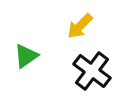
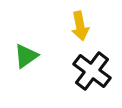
yellow arrow: rotated 56 degrees counterclockwise
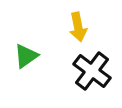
yellow arrow: moved 2 px left, 1 px down
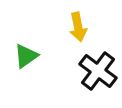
black cross: moved 6 px right
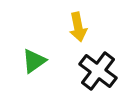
green triangle: moved 8 px right, 5 px down
